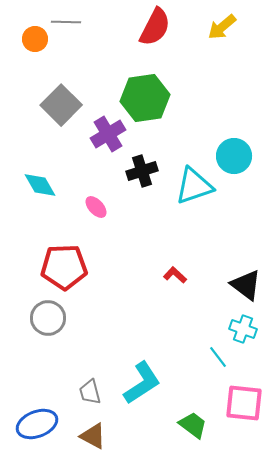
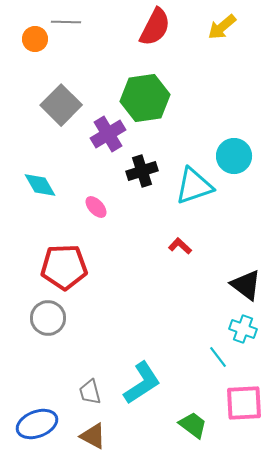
red L-shape: moved 5 px right, 29 px up
pink square: rotated 9 degrees counterclockwise
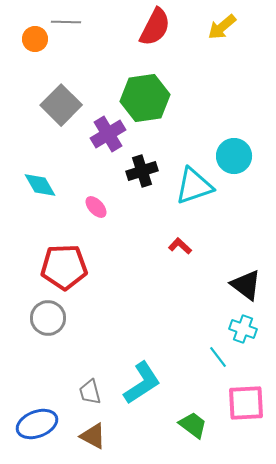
pink square: moved 2 px right
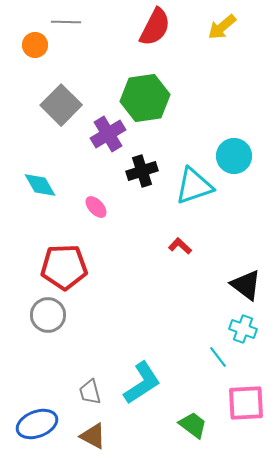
orange circle: moved 6 px down
gray circle: moved 3 px up
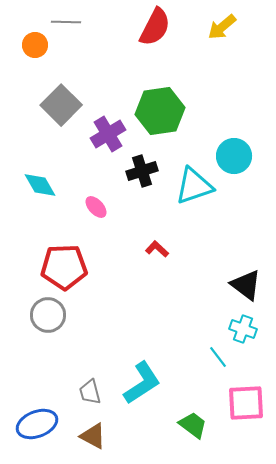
green hexagon: moved 15 px right, 13 px down
red L-shape: moved 23 px left, 3 px down
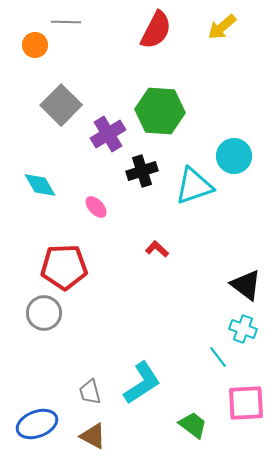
red semicircle: moved 1 px right, 3 px down
green hexagon: rotated 12 degrees clockwise
gray circle: moved 4 px left, 2 px up
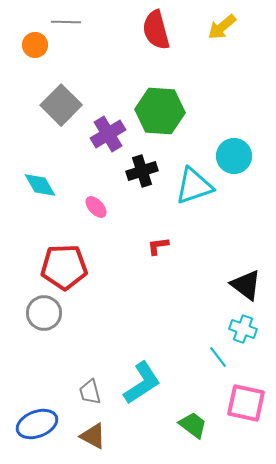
red semicircle: rotated 138 degrees clockwise
red L-shape: moved 1 px right, 3 px up; rotated 50 degrees counterclockwise
pink square: rotated 15 degrees clockwise
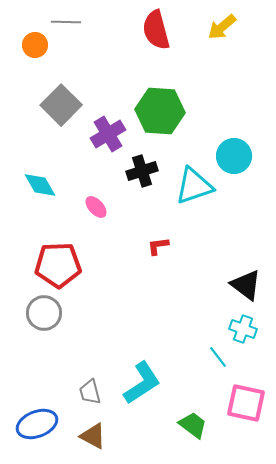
red pentagon: moved 6 px left, 2 px up
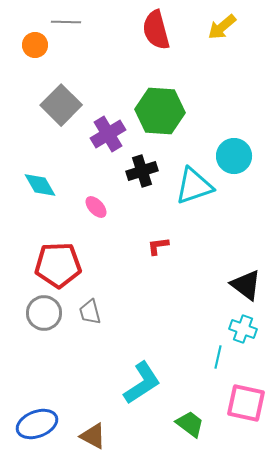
cyan line: rotated 50 degrees clockwise
gray trapezoid: moved 80 px up
green trapezoid: moved 3 px left, 1 px up
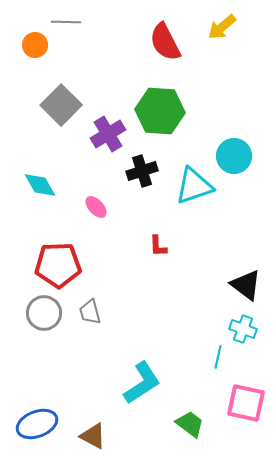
red semicircle: moved 9 px right, 12 px down; rotated 12 degrees counterclockwise
red L-shape: rotated 85 degrees counterclockwise
